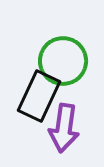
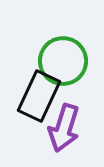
purple arrow: rotated 9 degrees clockwise
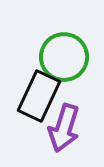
green circle: moved 1 px right, 4 px up
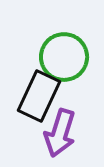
purple arrow: moved 4 px left, 5 px down
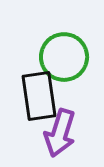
black rectangle: rotated 33 degrees counterclockwise
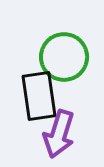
purple arrow: moved 1 px left, 1 px down
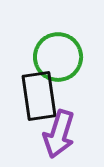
green circle: moved 6 px left
